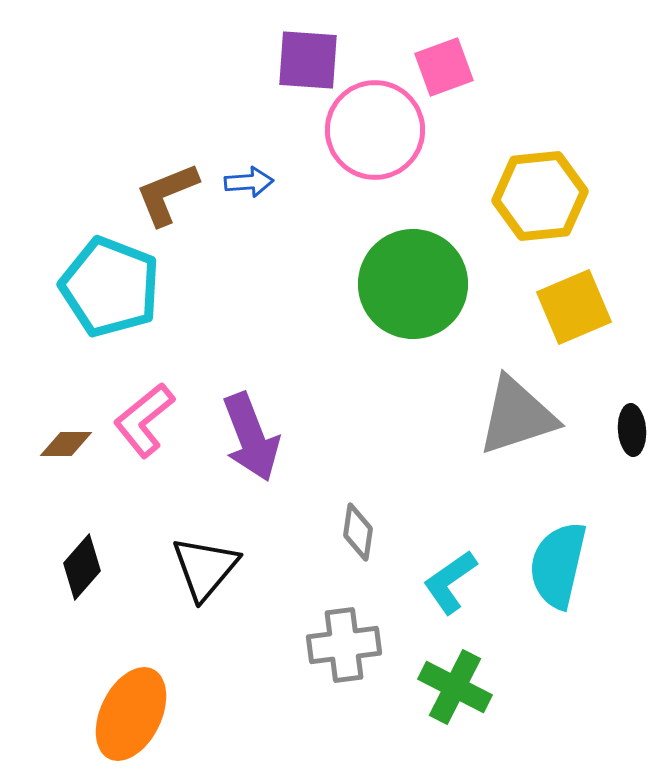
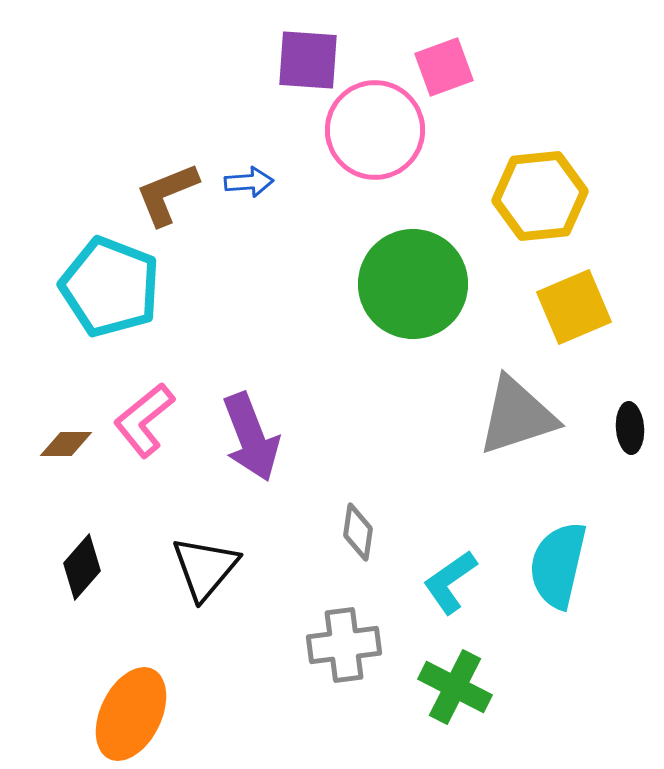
black ellipse: moved 2 px left, 2 px up
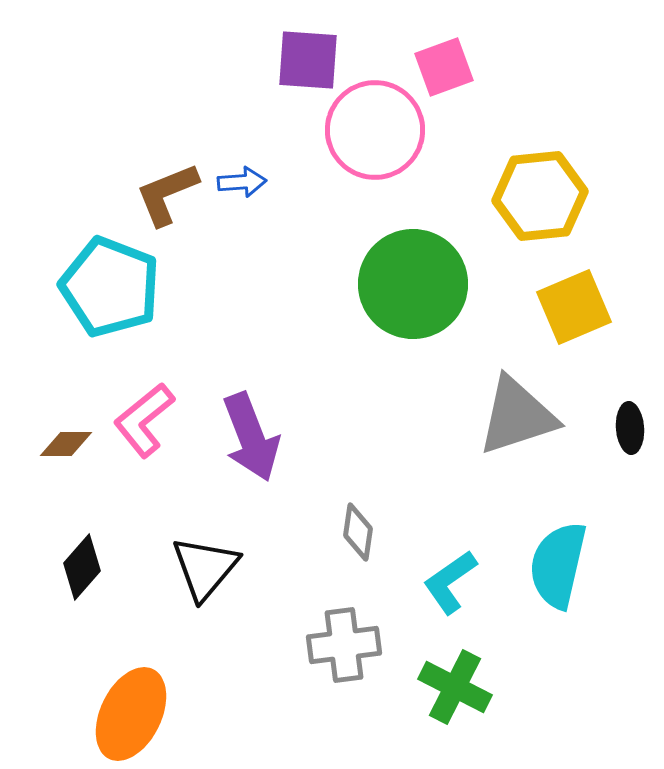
blue arrow: moved 7 px left
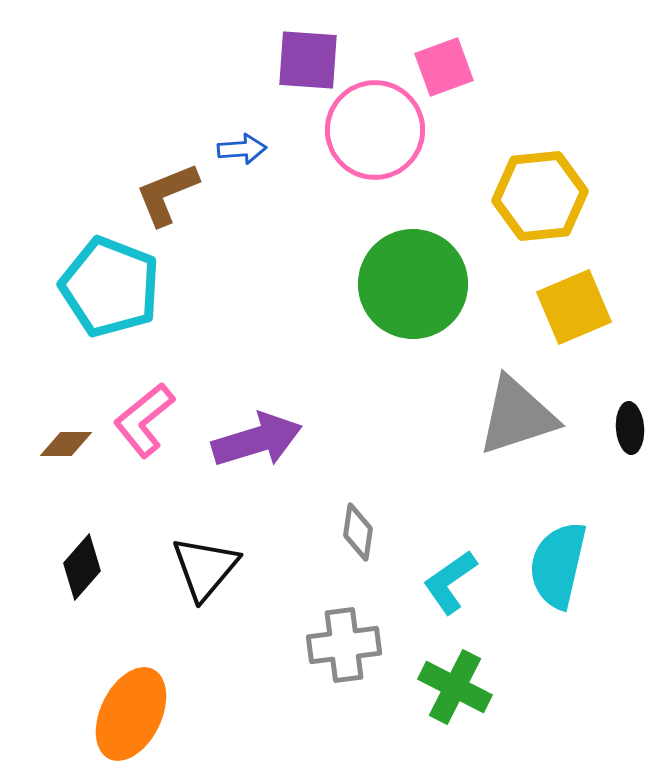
blue arrow: moved 33 px up
purple arrow: moved 6 px right, 3 px down; rotated 86 degrees counterclockwise
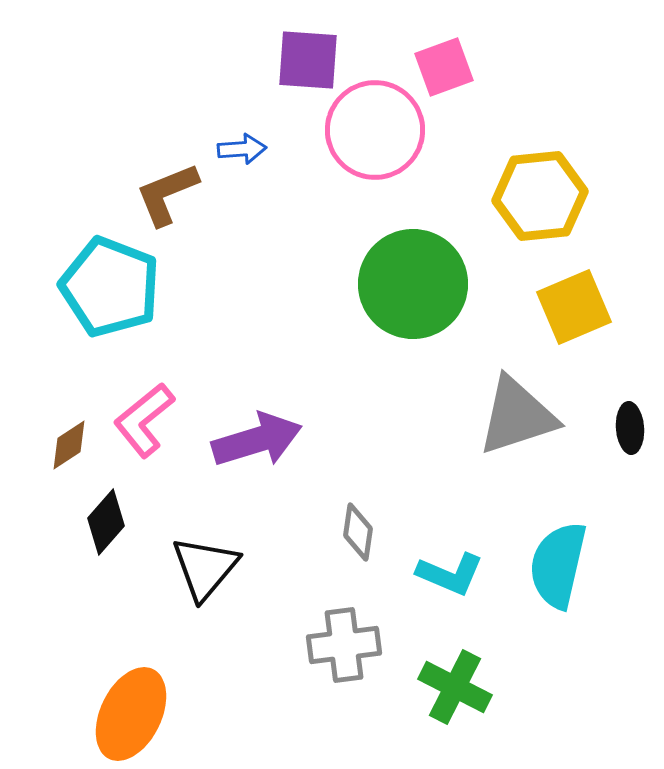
brown diamond: moved 3 px right, 1 px down; rotated 34 degrees counterclockwise
black diamond: moved 24 px right, 45 px up
cyan L-shape: moved 8 px up; rotated 122 degrees counterclockwise
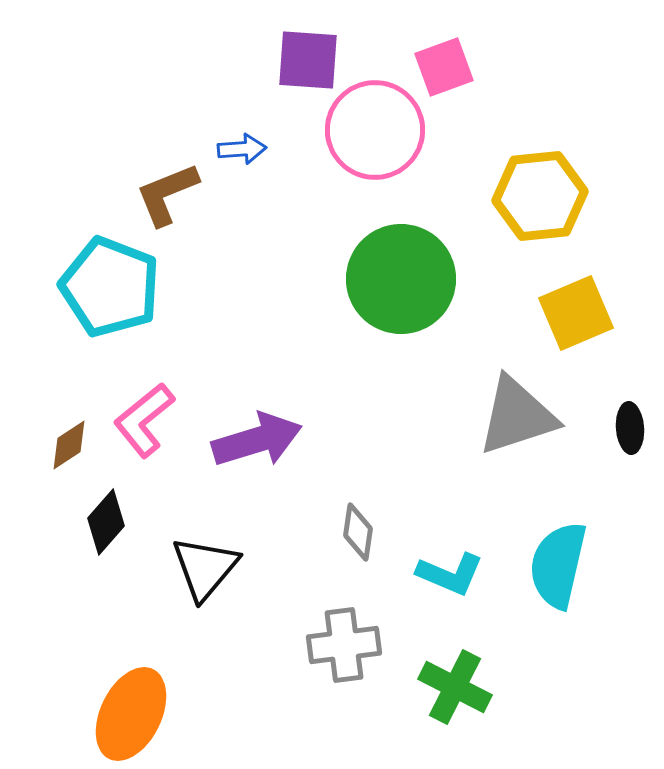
green circle: moved 12 px left, 5 px up
yellow square: moved 2 px right, 6 px down
